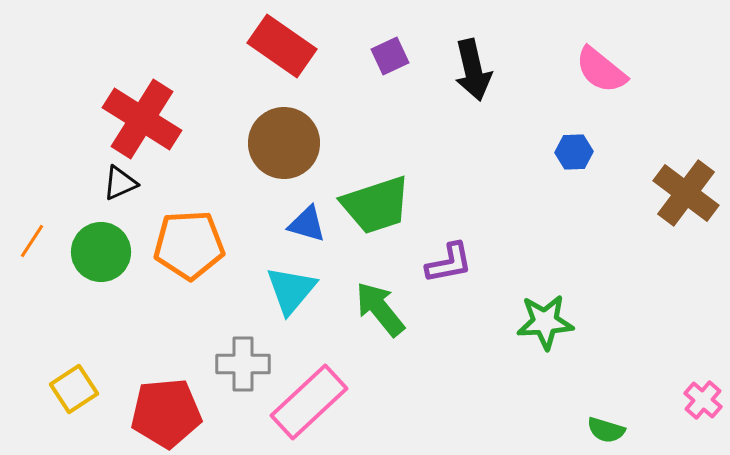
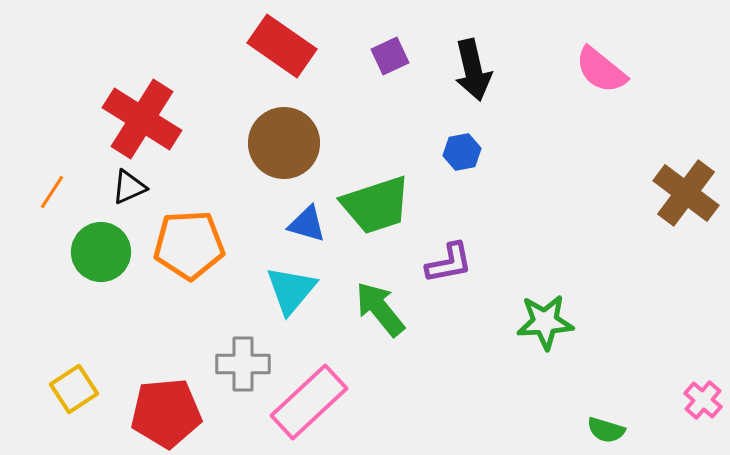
blue hexagon: moved 112 px left; rotated 9 degrees counterclockwise
black triangle: moved 9 px right, 4 px down
orange line: moved 20 px right, 49 px up
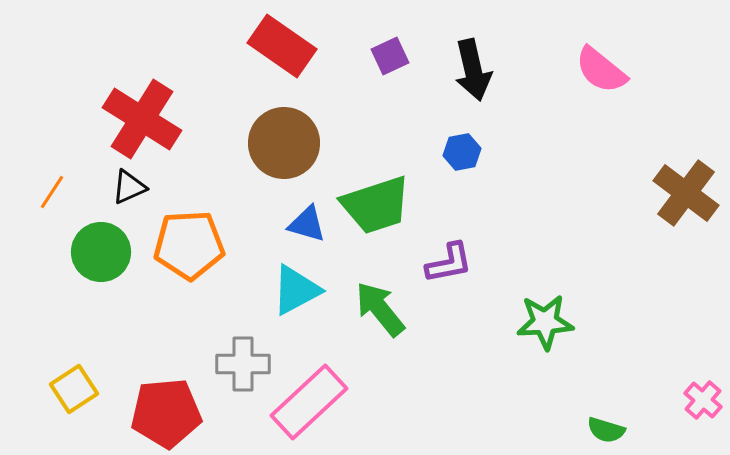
cyan triangle: moved 5 px right; rotated 22 degrees clockwise
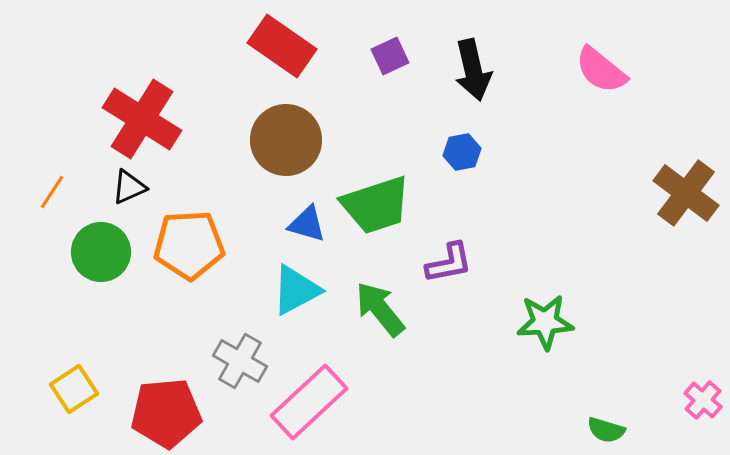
brown circle: moved 2 px right, 3 px up
gray cross: moved 3 px left, 3 px up; rotated 30 degrees clockwise
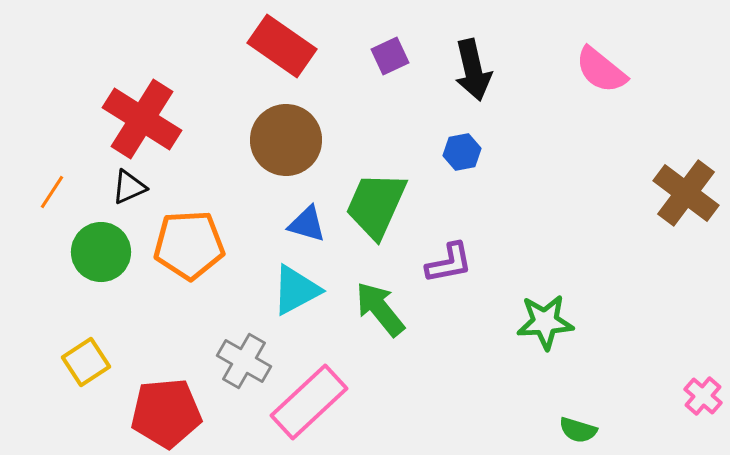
green trapezoid: rotated 132 degrees clockwise
gray cross: moved 4 px right
yellow square: moved 12 px right, 27 px up
pink cross: moved 4 px up
green semicircle: moved 28 px left
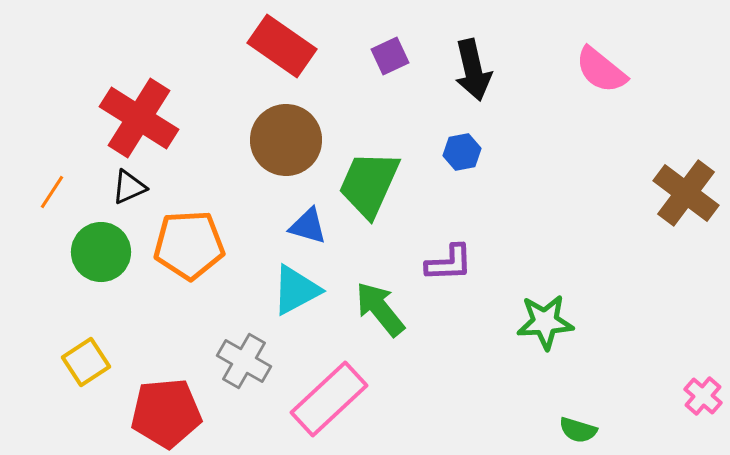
red cross: moved 3 px left, 1 px up
green trapezoid: moved 7 px left, 21 px up
blue triangle: moved 1 px right, 2 px down
purple L-shape: rotated 9 degrees clockwise
pink rectangle: moved 20 px right, 3 px up
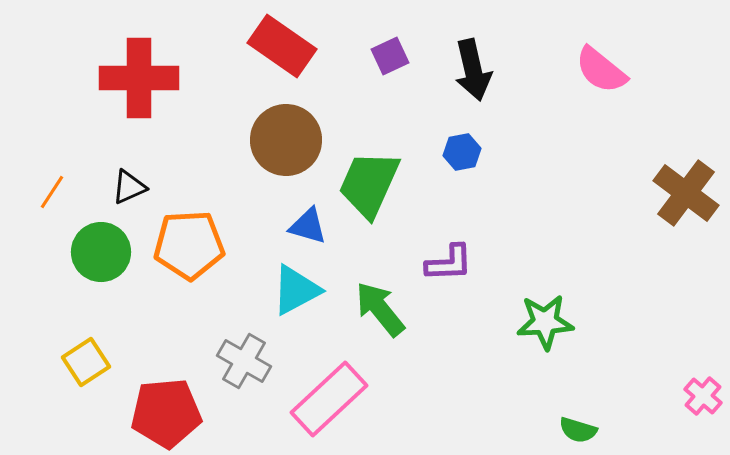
red cross: moved 40 px up; rotated 32 degrees counterclockwise
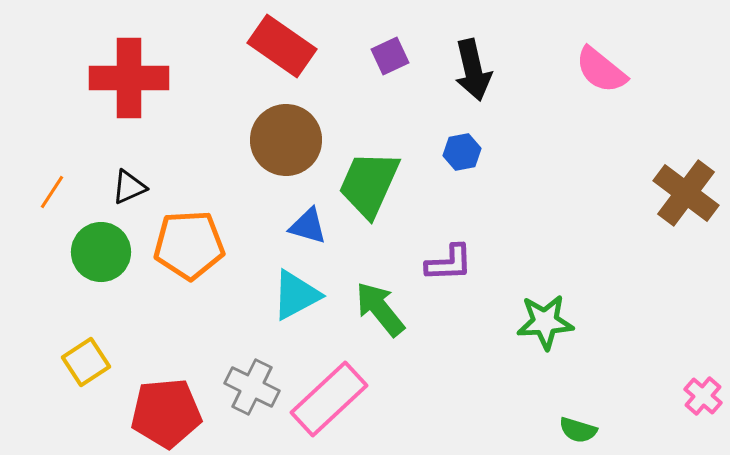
red cross: moved 10 px left
cyan triangle: moved 5 px down
gray cross: moved 8 px right, 26 px down; rotated 4 degrees counterclockwise
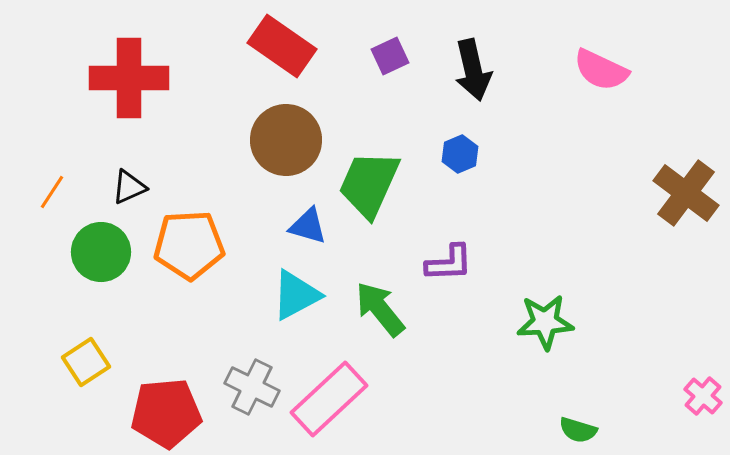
pink semicircle: rotated 14 degrees counterclockwise
blue hexagon: moved 2 px left, 2 px down; rotated 12 degrees counterclockwise
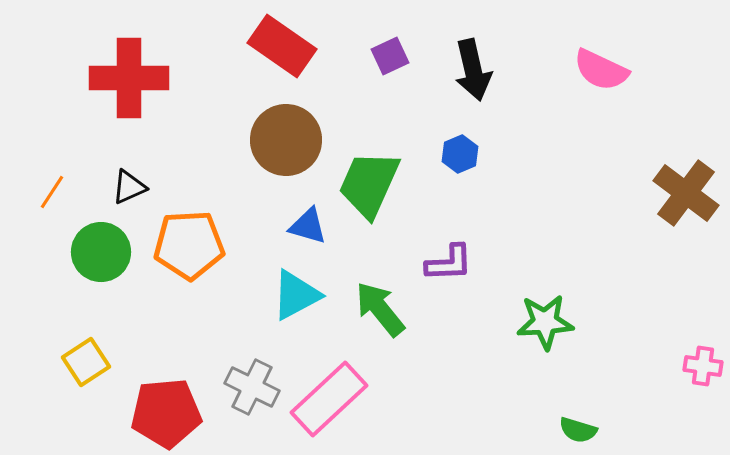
pink cross: moved 30 px up; rotated 33 degrees counterclockwise
